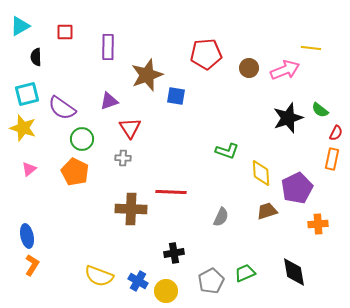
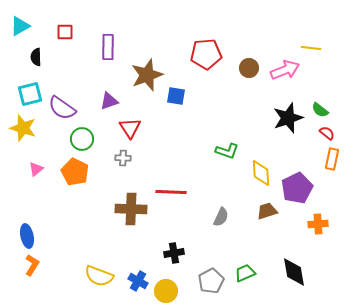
cyan square: moved 3 px right
red semicircle: moved 9 px left; rotated 77 degrees counterclockwise
pink triangle: moved 7 px right
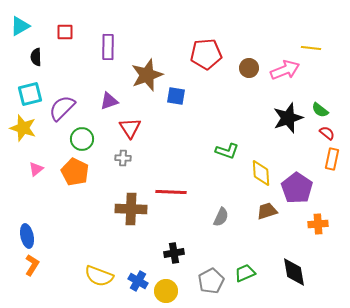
purple semicircle: rotated 100 degrees clockwise
purple pentagon: rotated 12 degrees counterclockwise
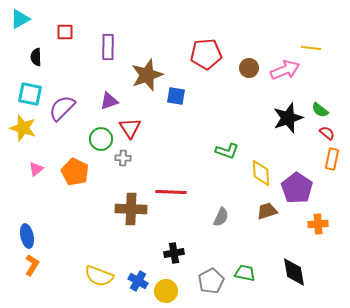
cyan triangle: moved 7 px up
cyan square: rotated 25 degrees clockwise
green circle: moved 19 px right
green trapezoid: rotated 35 degrees clockwise
